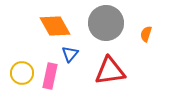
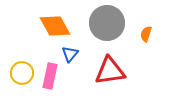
gray circle: moved 1 px right
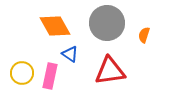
orange semicircle: moved 2 px left, 1 px down
blue triangle: rotated 36 degrees counterclockwise
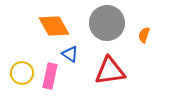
orange diamond: moved 1 px left
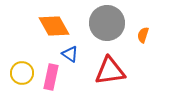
orange semicircle: moved 1 px left
pink rectangle: moved 1 px right, 1 px down
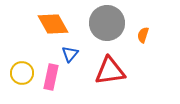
orange diamond: moved 1 px left, 2 px up
blue triangle: rotated 36 degrees clockwise
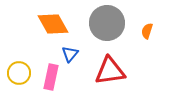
orange semicircle: moved 4 px right, 4 px up
yellow circle: moved 3 px left
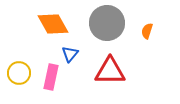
red triangle: rotated 8 degrees clockwise
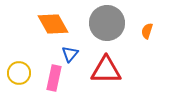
red triangle: moved 4 px left, 1 px up
pink rectangle: moved 3 px right, 1 px down
